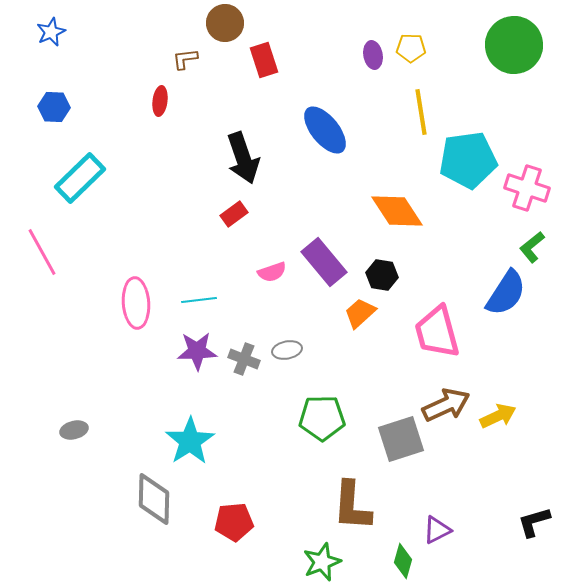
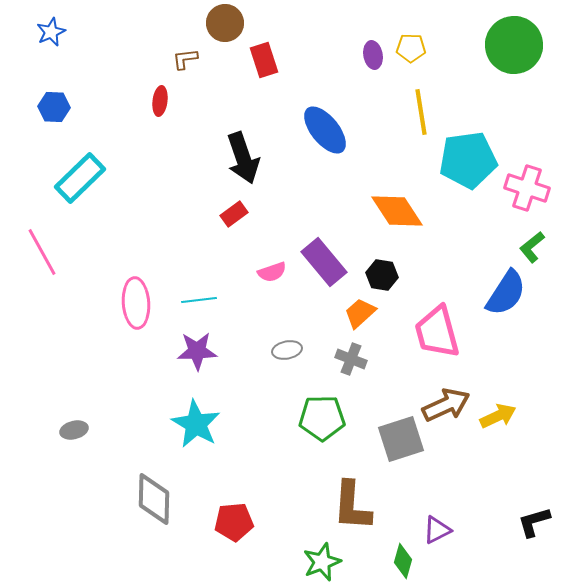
gray cross at (244, 359): moved 107 px right
cyan star at (190, 441): moved 6 px right, 17 px up; rotated 9 degrees counterclockwise
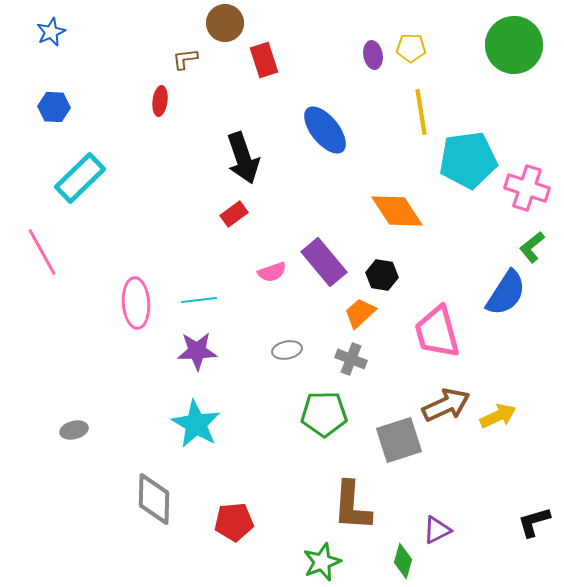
green pentagon at (322, 418): moved 2 px right, 4 px up
gray square at (401, 439): moved 2 px left, 1 px down
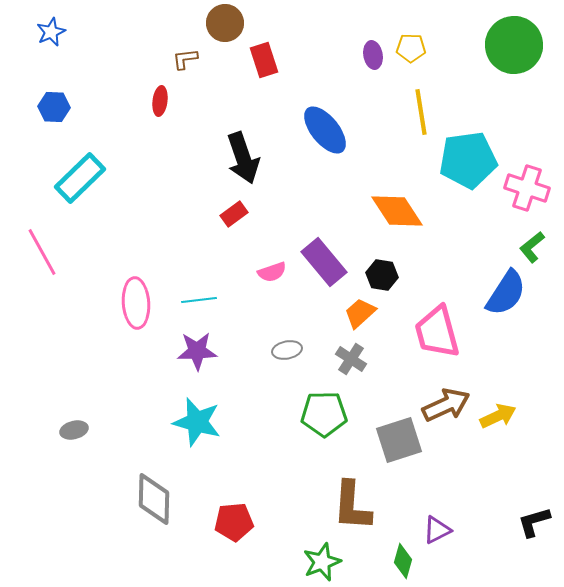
gray cross at (351, 359): rotated 12 degrees clockwise
cyan star at (196, 424): moved 1 px right, 2 px up; rotated 15 degrees counterclockwise
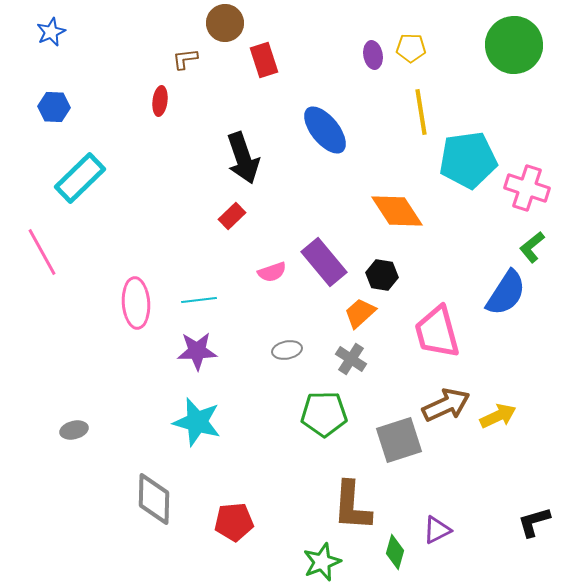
red rectangle at (234, 214): moved 2 px left, 2 px down; rotated 8 degrees counterclockwise
green diamond at (403, 561): moved 8 px left, 9 px up
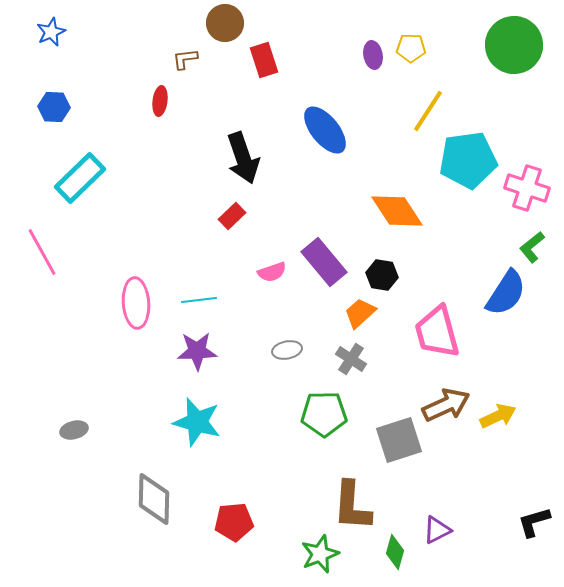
yellow line at (421, 112): moved 7 px right, 1 px up; rotated 42 degrees clockwise
green star at (322, 562): moved 2 px left, 8 px up
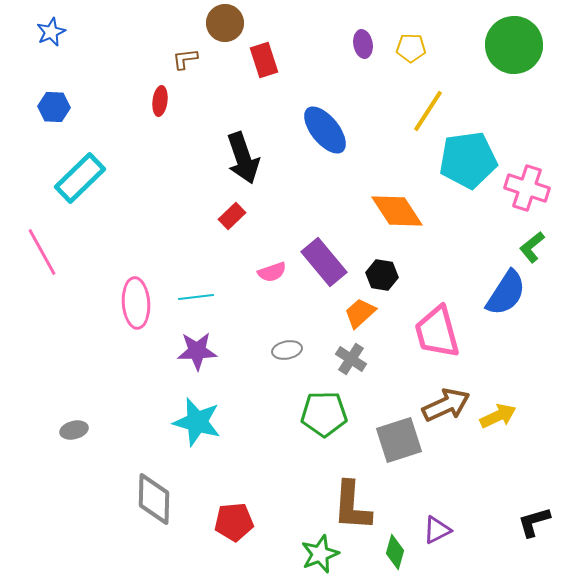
purple ellipse at (373, 55): moved 10 px left, 11 px up
cyan line at (199, 300): moved 3 px left, 3 px up
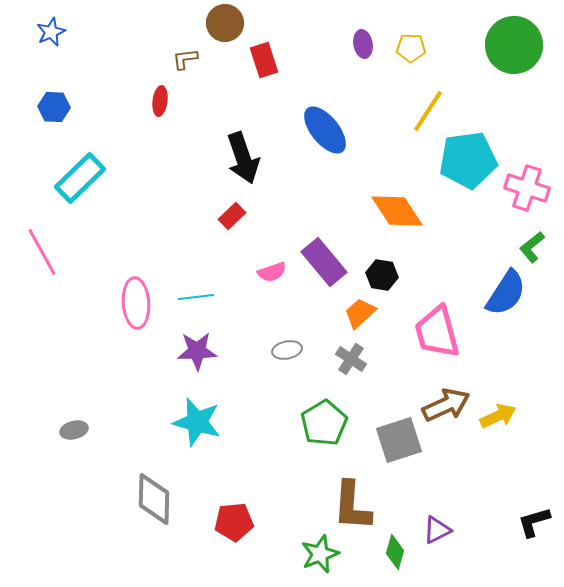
green pentagon at (324, 414): moved 9 px down; rotated 30 degrees counterclockwise
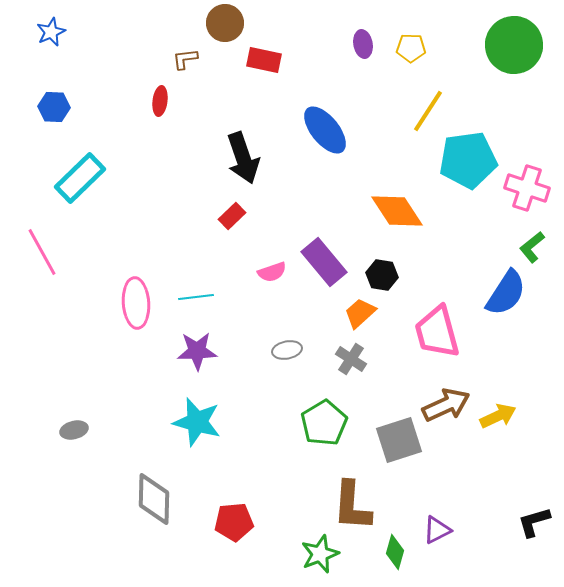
red rectangle at (264, 60): rotated 60 degrees counterclockwise
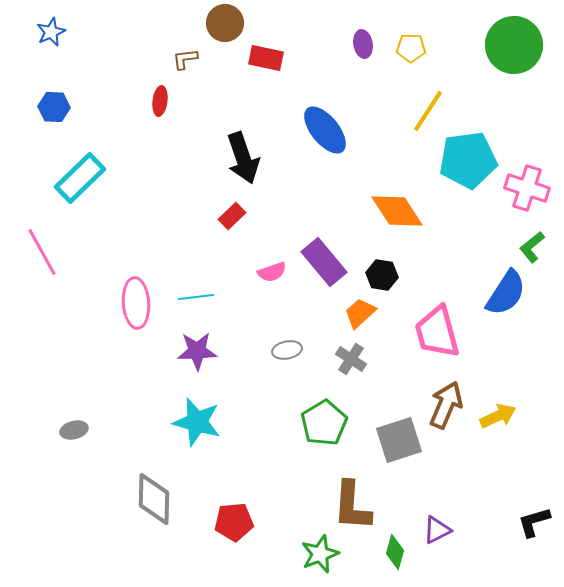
red rectangle at (264, 60): moved 2 px right, 2 px up
brown arrow at (446, 405): rotated 42 degrees counterclockwise
